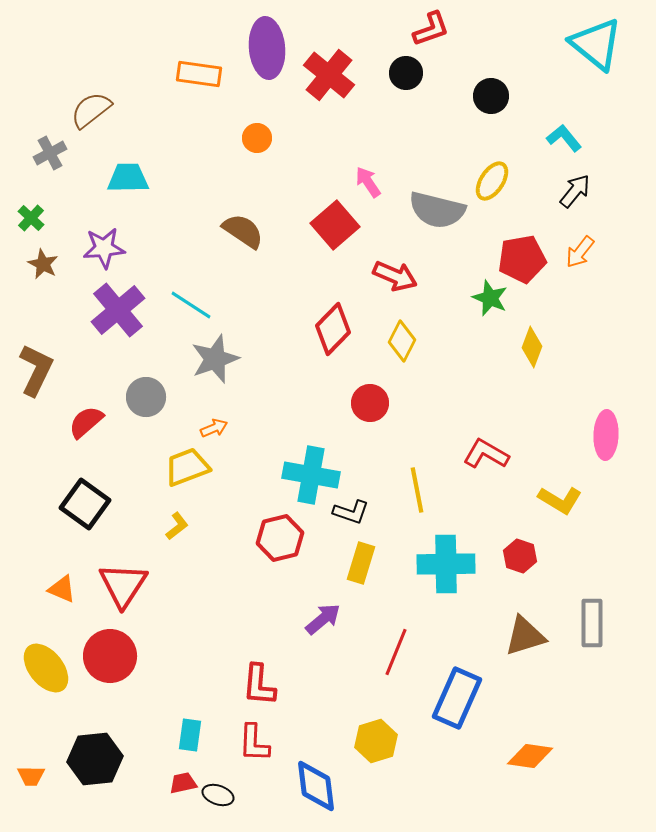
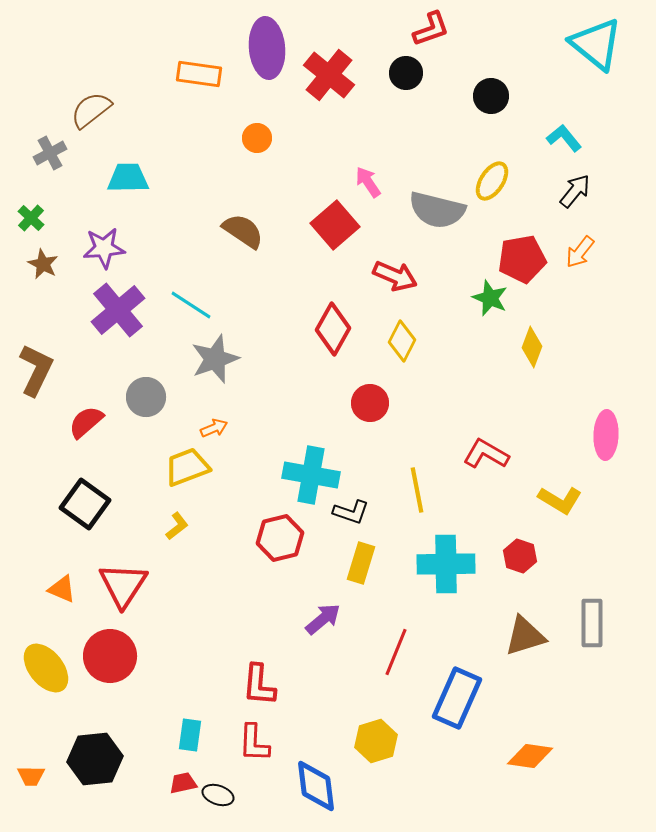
red diamond at (333, 329): rotated 15 degrees counterclockwise
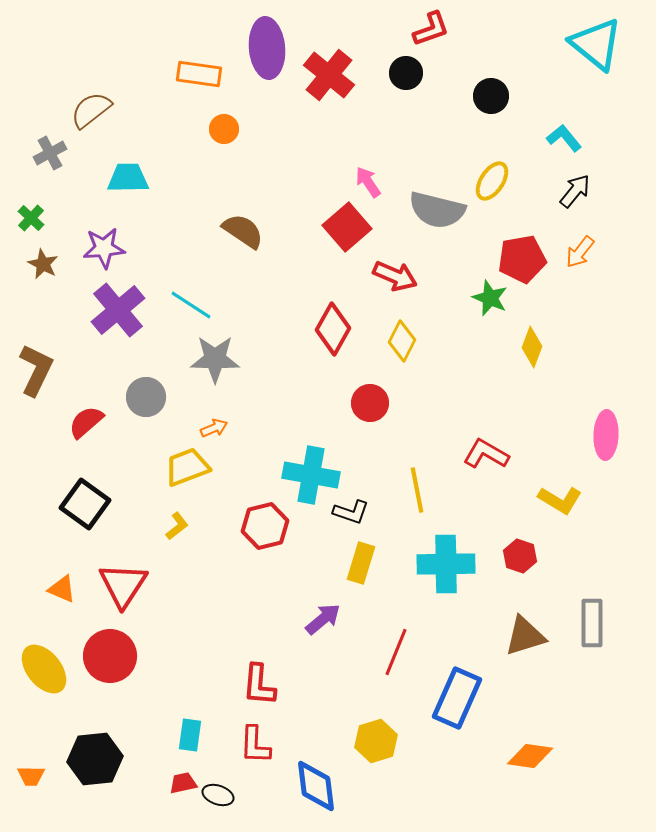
orange circle at (257, 138): moved 33 px left, 9 px up
red square at (335, 225): moved 12 px right, 2 px down
gray star at (215, 359): rotated 21 degrees clockwise
red hexagon at (280, 538): moved 15 px left, 12 px up
yellow ellipse at (46, 668): moved 2 px left, 1 px down
red L-shape at (254, 743): moved 1 px right, 2 px down
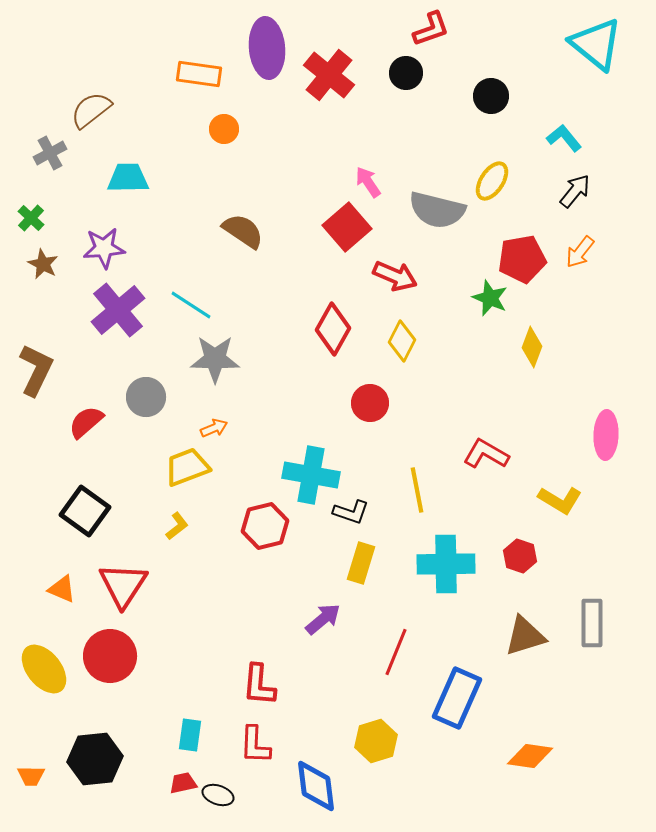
black square at (85, 504): moved 7 px down
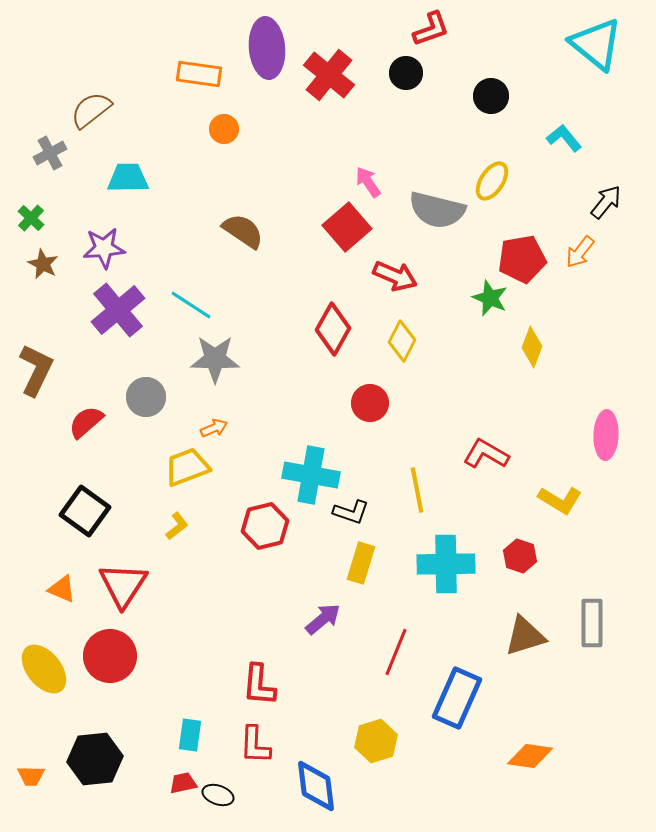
black arrow at (575, 191): moved 31 px right, 11 px down
